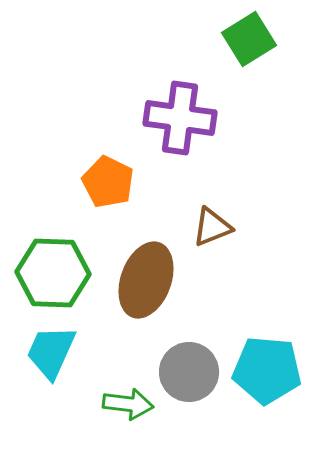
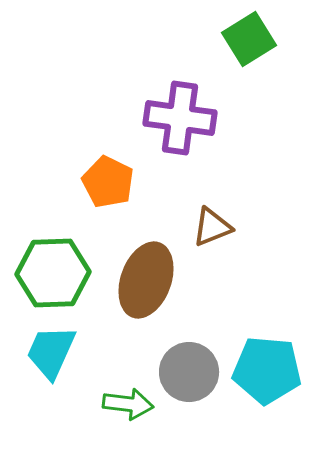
green hexagon: rotated 4 degrees counterclockwise
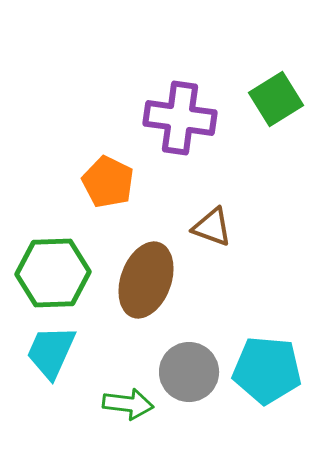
green square: moved 27 px right, 60 px down
brown triangle: rotated 42 degrees clockwise
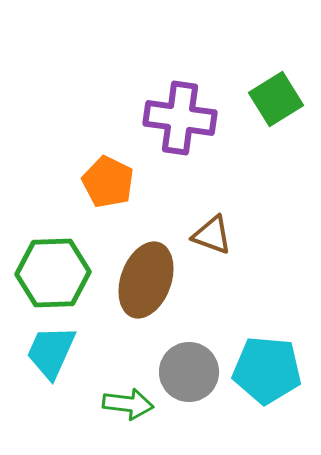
brown triangle: moved 8 px down
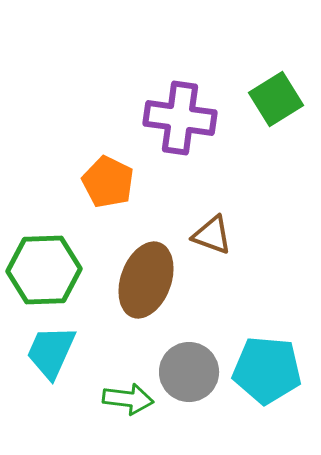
green hexagon: moved 9 px left, 3 px up
green arrow: moved 5 px up
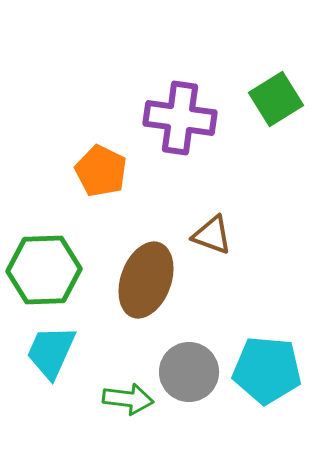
orange pentagon: moved 7 px left, 11 px up
